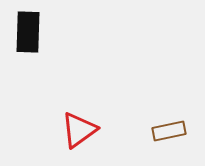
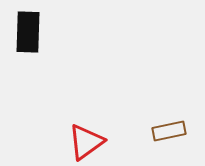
red triangle: moved 7 px right, 12 px down
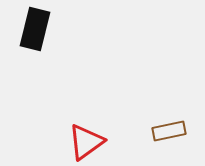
black rectangle: moved 7 px right, 3 px up; rotated 12 degrees clockwise
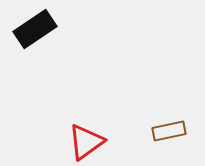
black rectangle: rotated 42 degrees clockwise
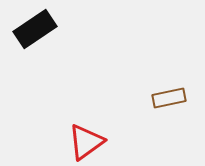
brown rectangle: moved 33 px up
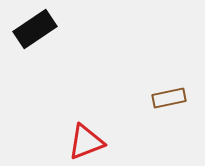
red triangle: rotated 15 degrees clockwise
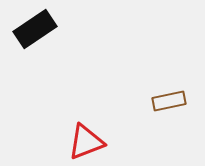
brown rectangle: moved 3 px down
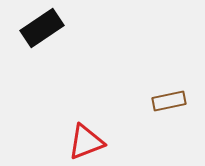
black rectangle: moved 7 px right, 1 px up
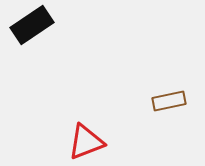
black rectangle: moved 10 px left, 3 px up
